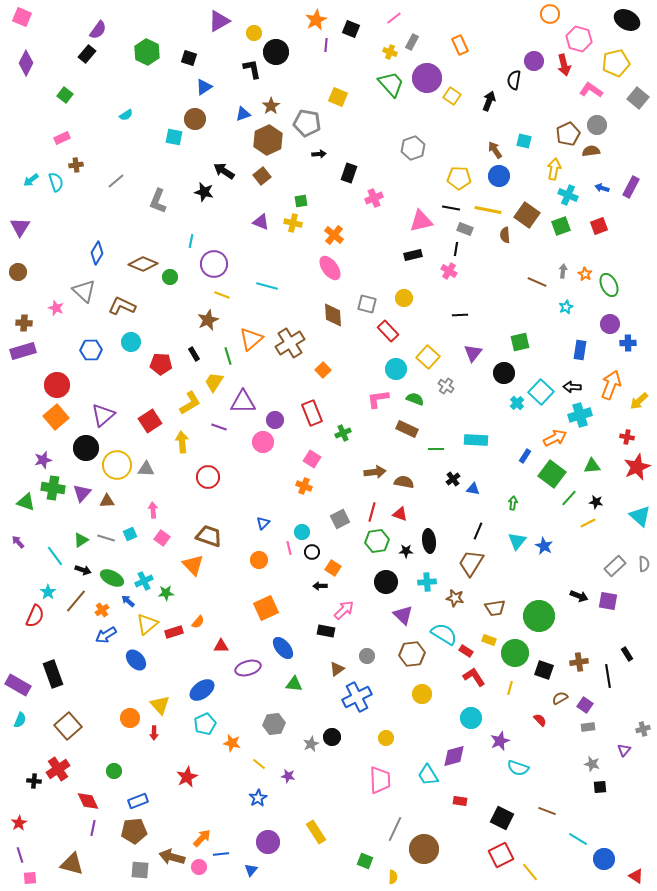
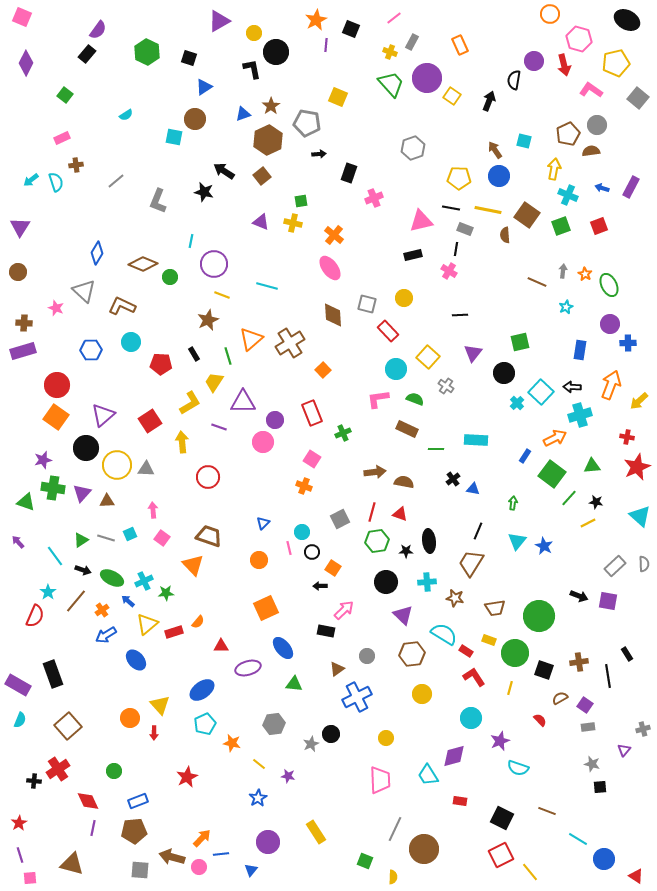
orange square at (56, 417): rotated 15 degrees counterclockwise
black circle at (332, 737): moved 1 px left, 3 px up
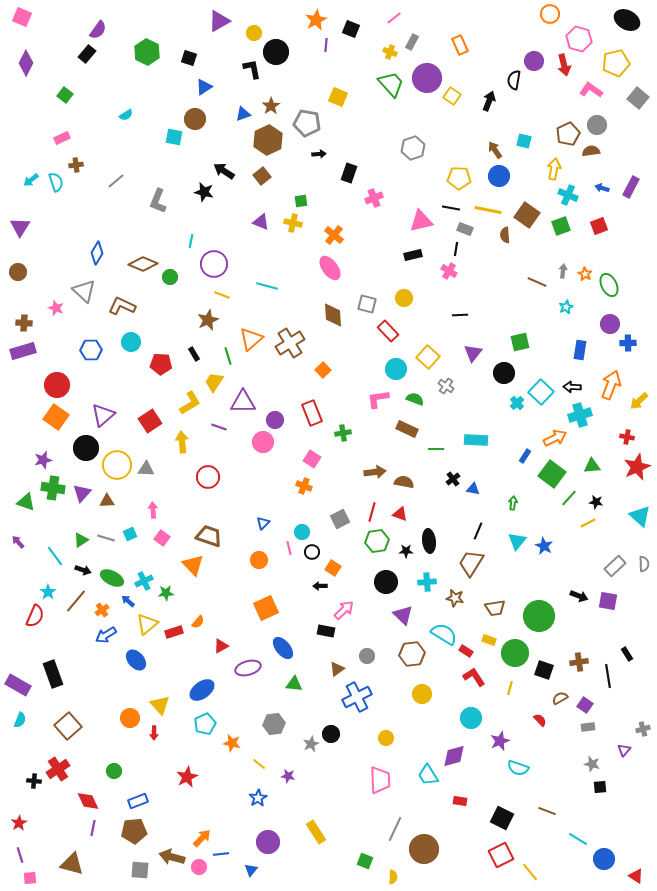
green cross at (343, 433): rotated 14 degrees clockwise
red triangle at (221, 646): rotated 28 degrees counterclockwise
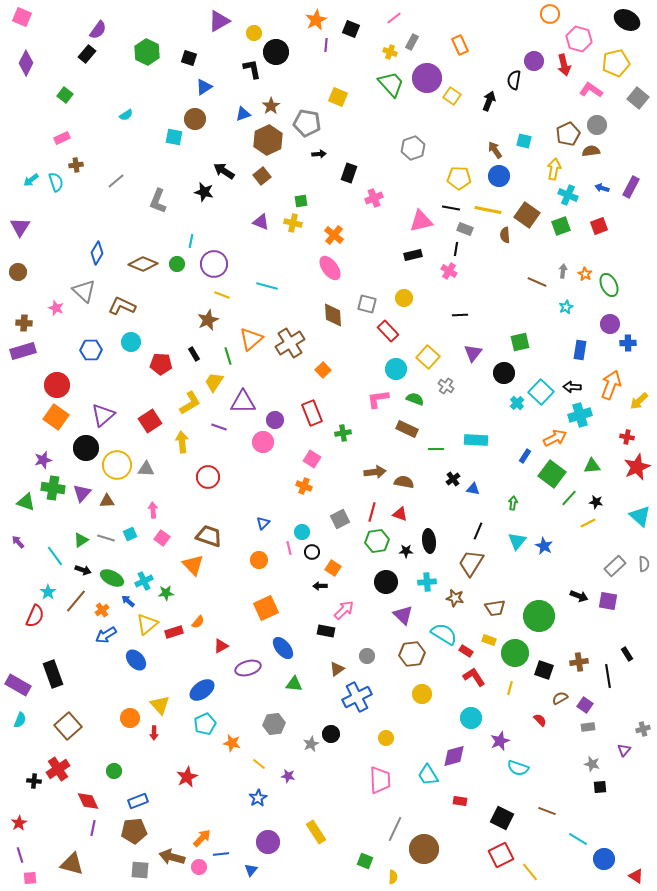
green circle at (170, 277): moved 7 px right, 13 px up
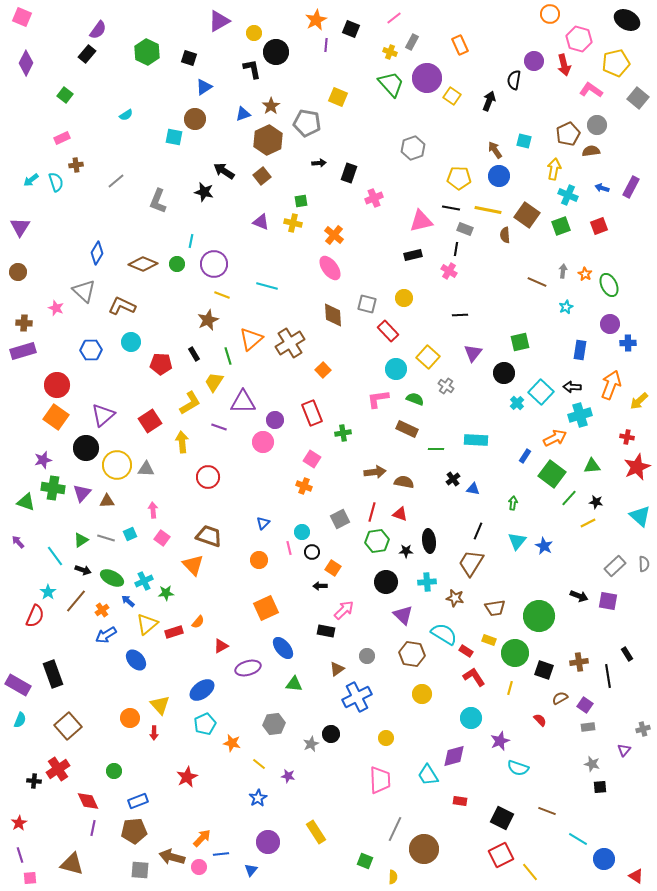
black arrow at (319, 154): moved 9 px down
brown hexagon at (412, 654): rotated 15 degrees clockwise
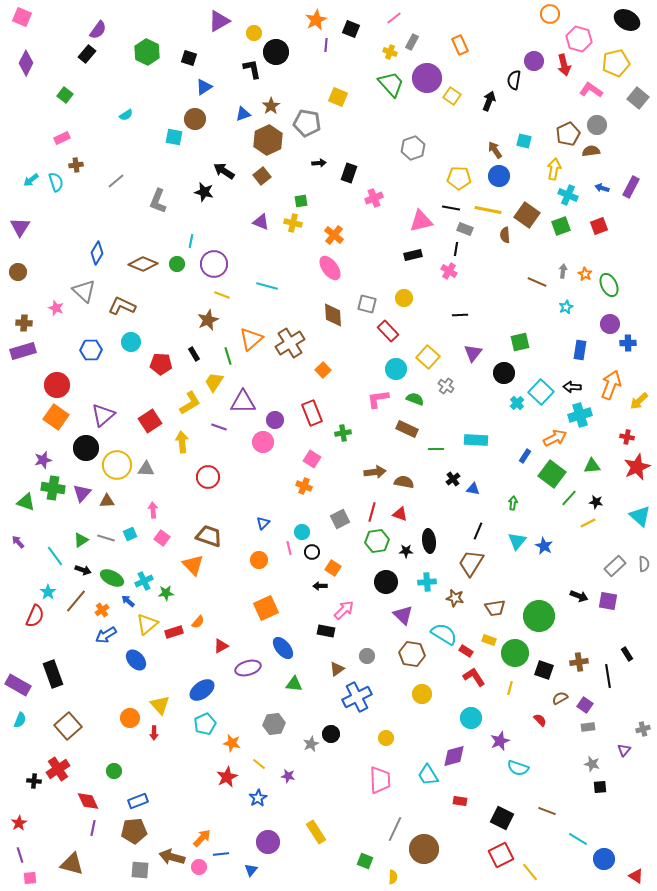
red star at (187, 777): moved 40 px right
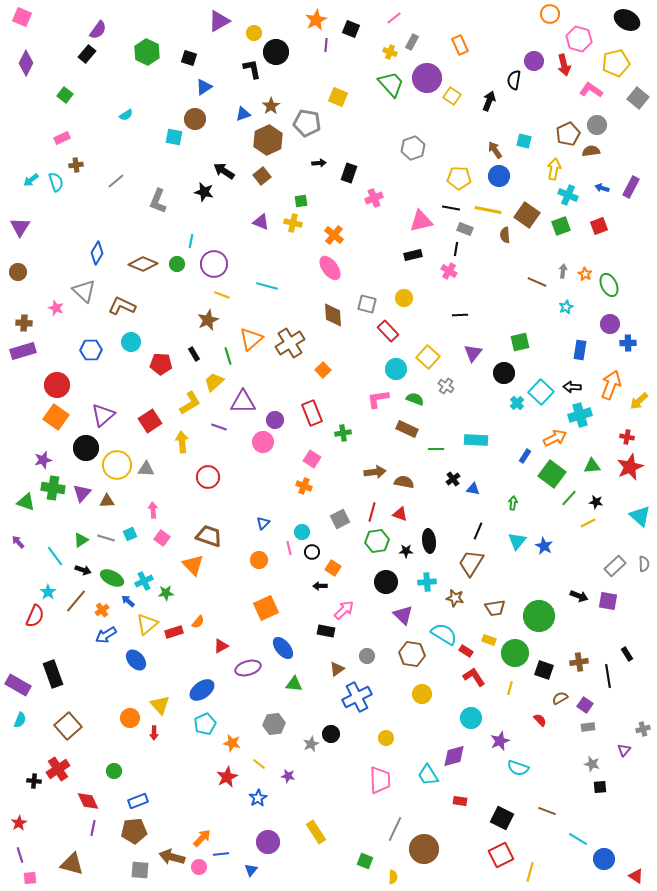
yellow trapezoid at (214, 382): rotated 15 degrees clockwise
red star at (637, 467): moved 7 px left
yellow line at (530, 872): rotated 54 degrees clockwise
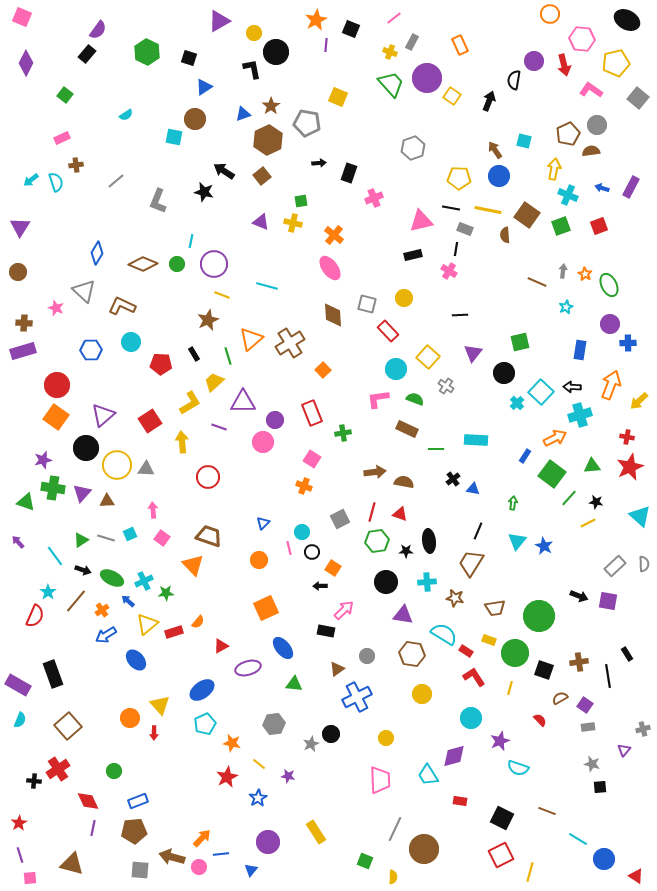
pink hexagon at (579, 39): moved 3 px right; rotated 10 degrees counterclockwise
purple triangle at (403, 615): rotated 35 degrees counterclockwise
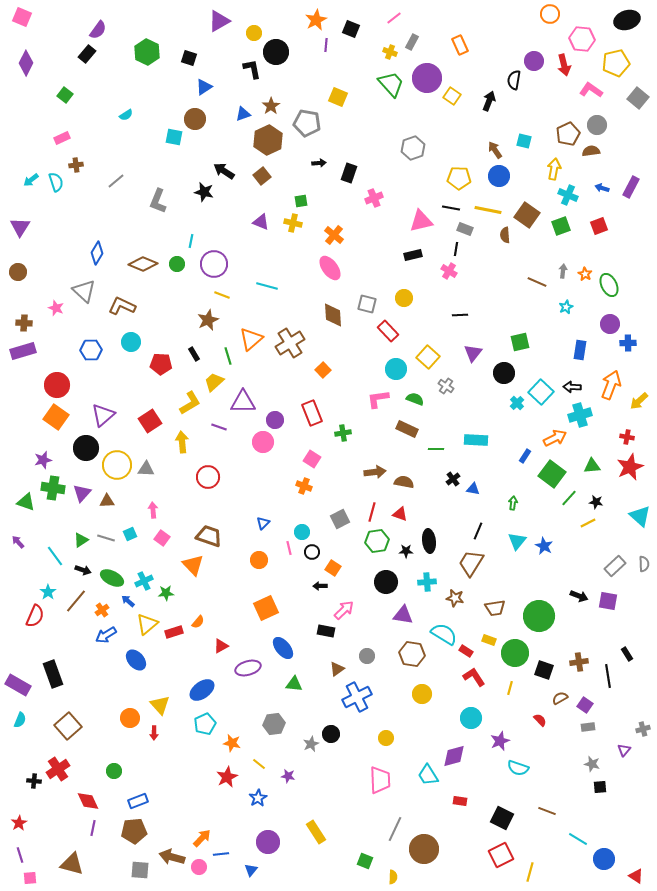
black ellipse at (627, 20): rotated 45 degrees counterclockwise
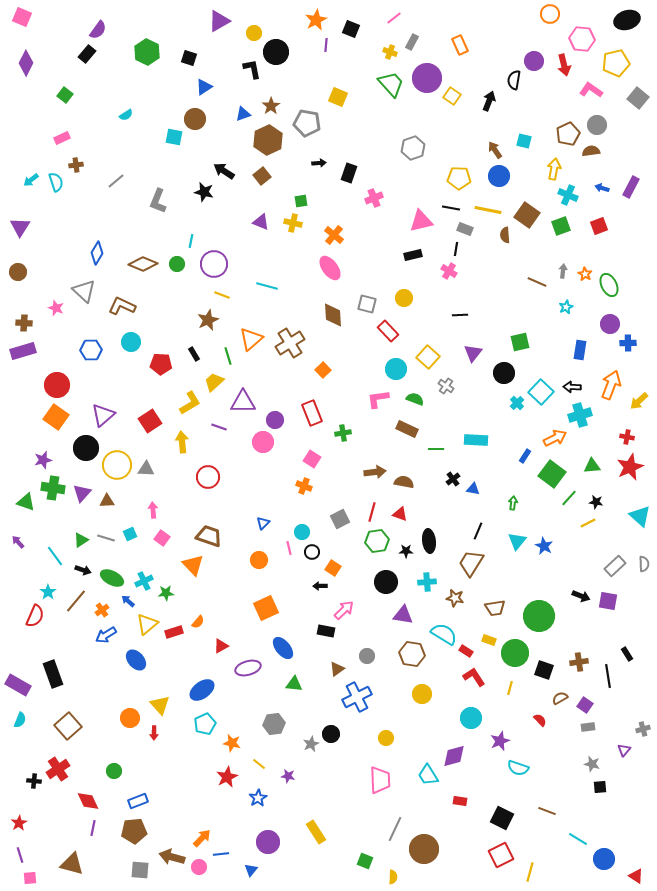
black arrow at (579, 596): moved 2 px right
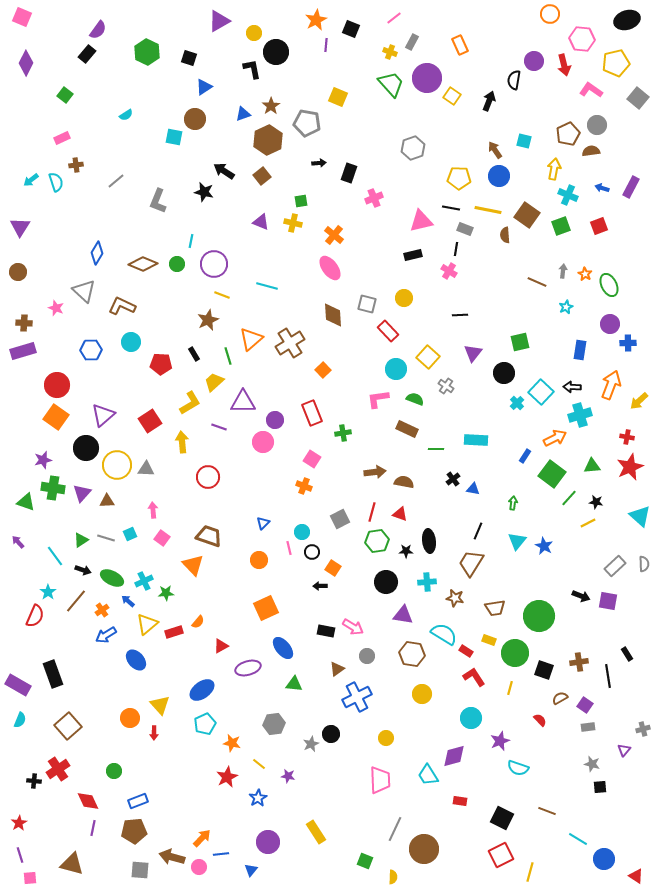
pink arrow at (344, 610): moved 9 px right, 17 px down; rotated 75 degrees clockwise
